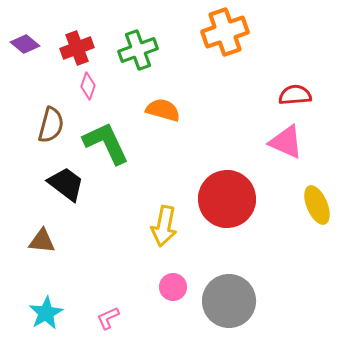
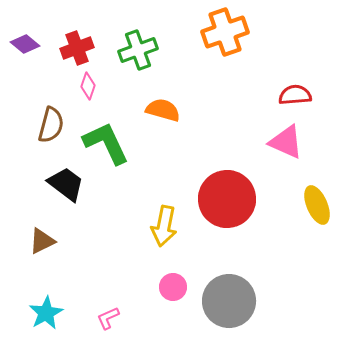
brown triangle: rotated 32 degrees counterclockwise
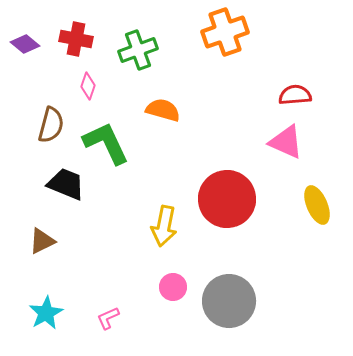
red cross: moved 1 px left, 9 px up; rotated 32 degrees clockwise
black trapezoid: rotated 15 degrees counterclockwise
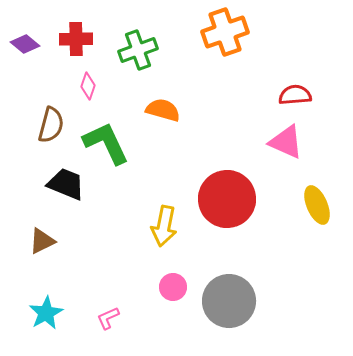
red cross: rotated 12 degrees counterclockwise
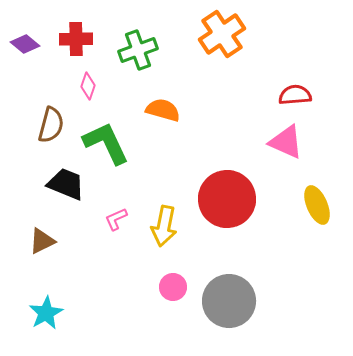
orange cross: moved 3 px left, 2 px down; rotated 15 degrees counterclockwise
pink L-shape: moved 8 px right, 99 px up
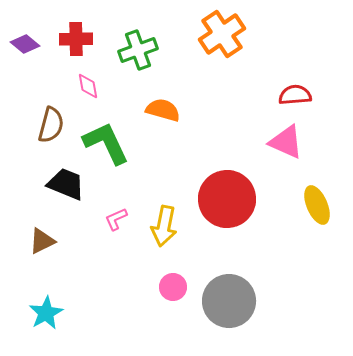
pink diamond: rotated 28 degrees counterclockwise
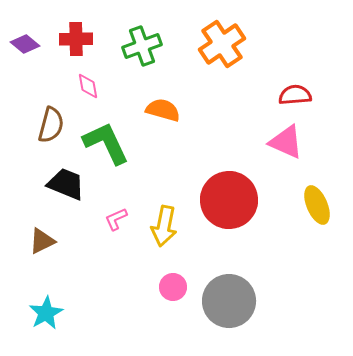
orange cross: moved 10 px down
green cross: moved 4 px right, 4 px up
red circle: moved 2 px right, 1 px down
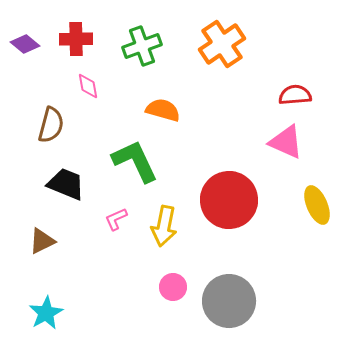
green L-shape: moved 29 px right, 18 px down
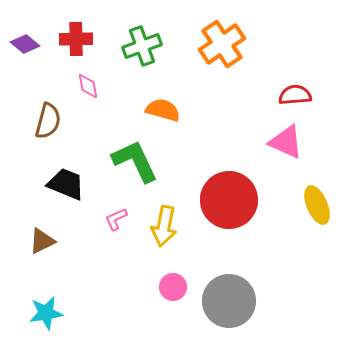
brown semicircle: moved 3 px left, 4 px up
cyan star: rotated 20 degrees clockwise
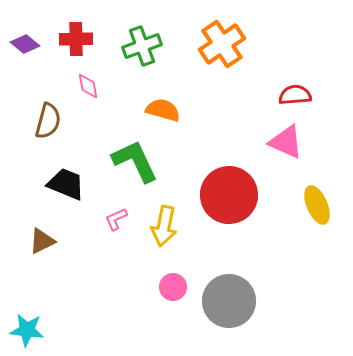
red circle: moved 5 px up
cyan star: moved 19 px left, 17 px down; rotated 16 degrees clockwise
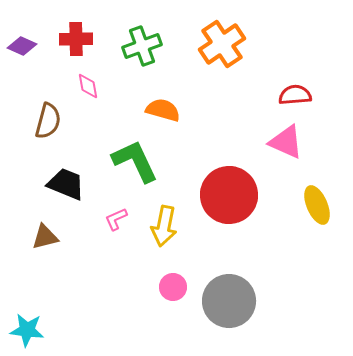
purple diamond: moved 3 px left, 2 px down; rotated 16 degrees counterclockwise
brown triangle: moved 3 px right, 4 px up; rotated 12 degrees clockwise
